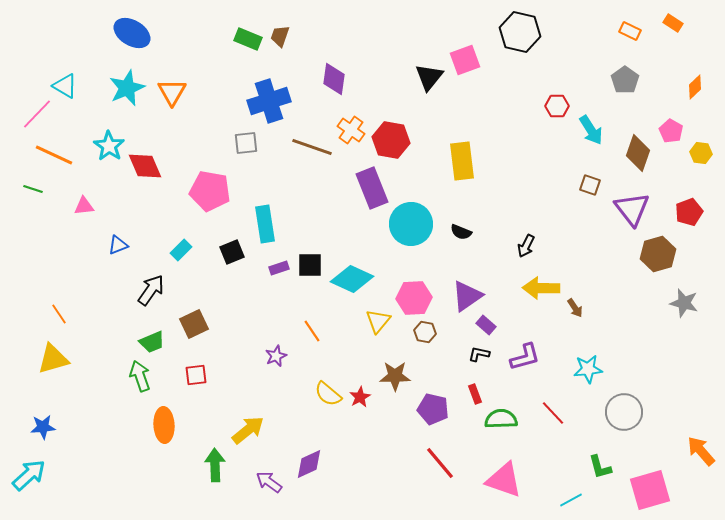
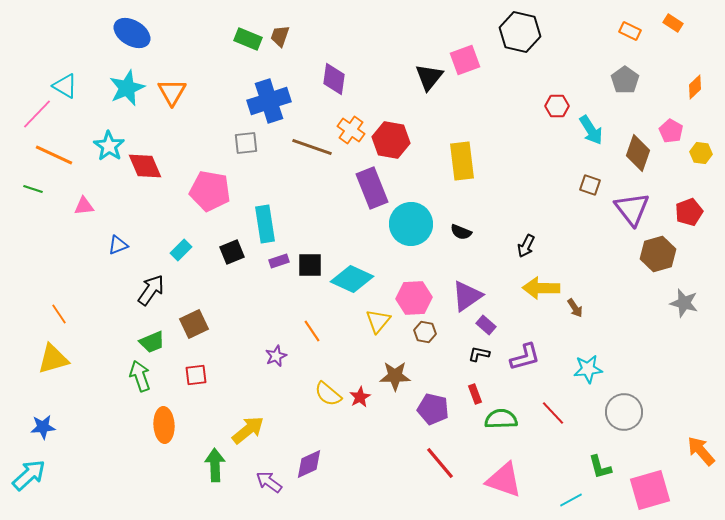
purple rectangle at (279, 268): moved 7 px up
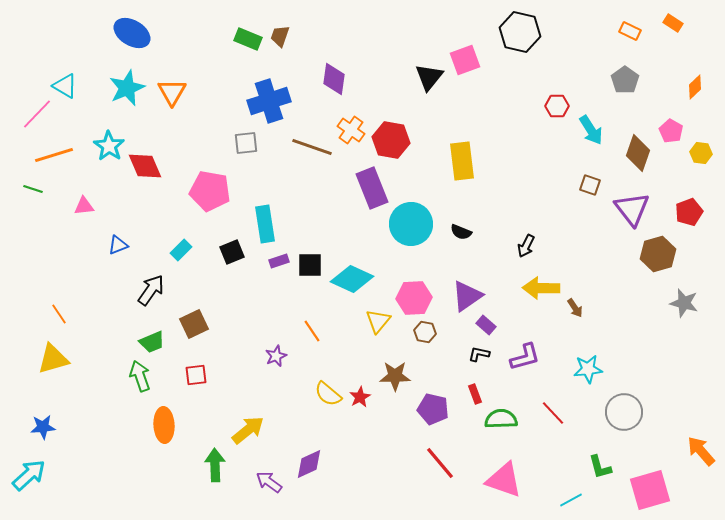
orange line at (54, 155): rotated 42 degrees counterclockwise
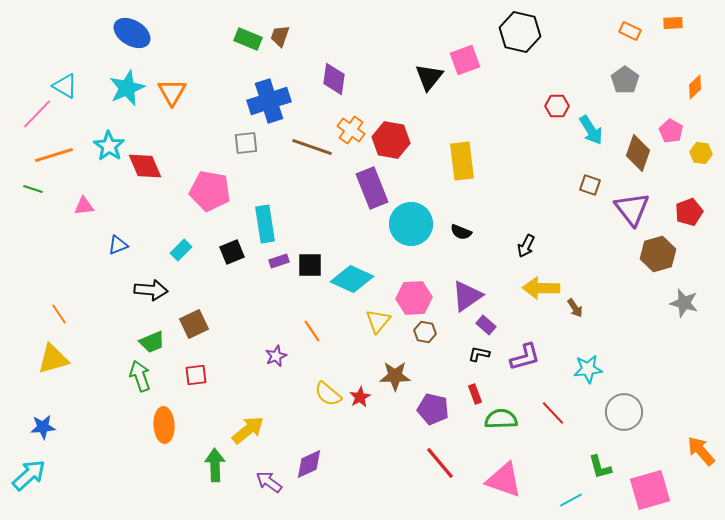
orange rectangle at (673, 23): rotated 36 degrees counterclockwise
black arrow at (151, 290): rotated 60 degrees clockwise
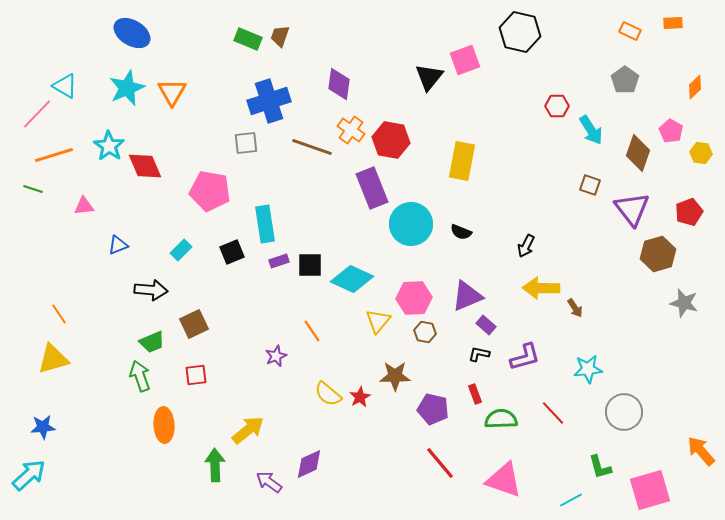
purple diamond at (334, 79): moved 5 px right, 5 px down
yellow rectangle at (462, 161): rotated 18 degrees clockwise
purple triangle at (467, 296): rotated 12 degrees clockwise
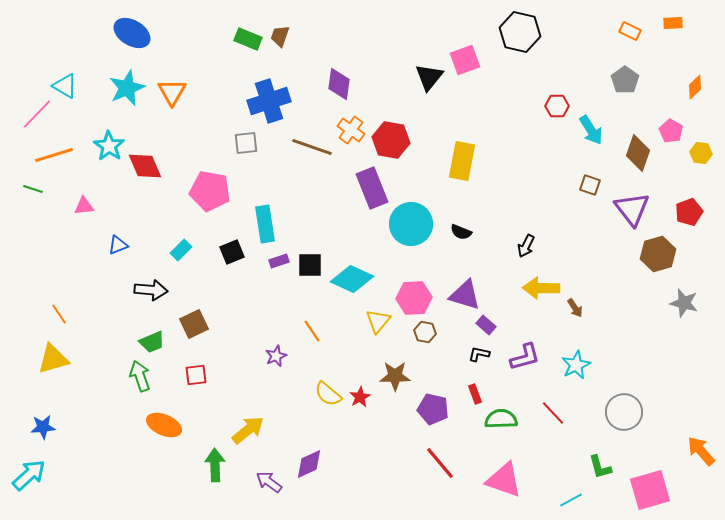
purple triangle at (467, 296): moved 2 px left, 1 px up; rotated 40 degrees clockwise
cyan star at (588, 369): moved 12 px left, 4 px up; rotated 20 degrees counterclockwise
orange ellipse at (164, 425): rotated 64 degrees counterclockwise
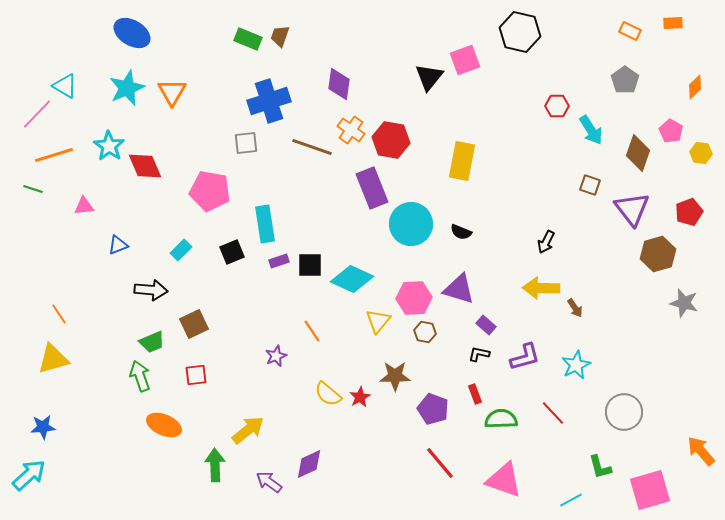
black arrow at (526, 246): moved 20 px right, 4 px up
purple triangle at (465, 295): moved 6 px left, 6 px up
purple pentagon at (433, 409): rotated 8 degrees clockwise
